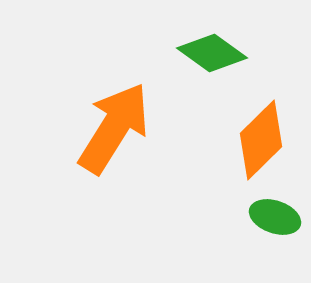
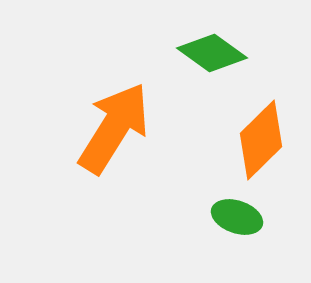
green ellipse: moved 38 px left
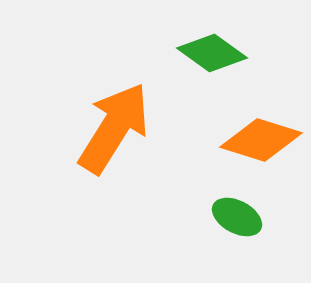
orange diamond: rotated 62 degrees clockwise
green ellipse: rotated 9 degrees clockwise
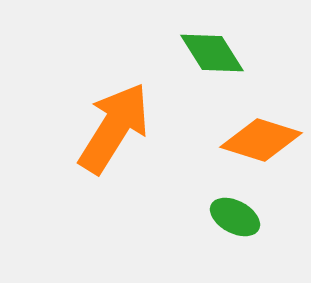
green diamond: rotated 22 degrees clockwise
green ellipse: moved 2 px left
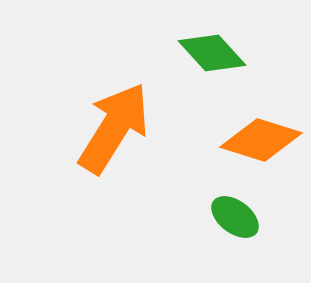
green diamond: rotated 10 degrees counterclockwise
green ellipse: rotated 9 degrees clockwise
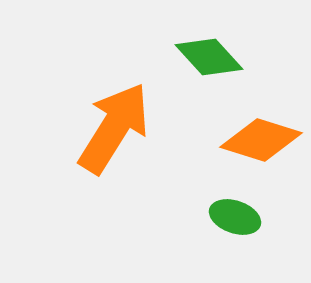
green diamond: moved 3 px left, 4 px down
green ellipse: rotated 18 degrees counterclockwise
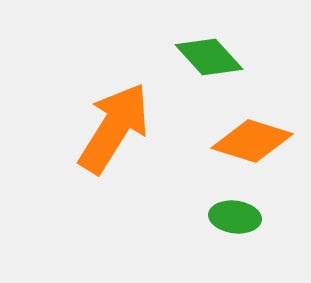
orange diamond: moved 9 px left, 1 px down
green ellipse: rotated 12 degrees counterclockwise
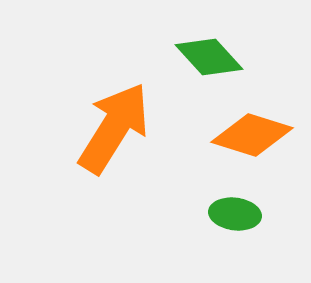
orange diamond: moved 6 px up
green ellipse: moved 3 px up
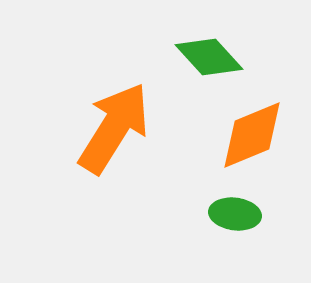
orange diamond: rotated 40 degrees counterclockwise
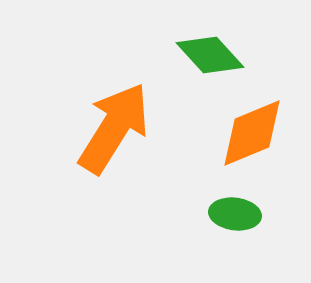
green diamond: moved 1 px right, 2 px up
orange diamond: moved 2 px up
